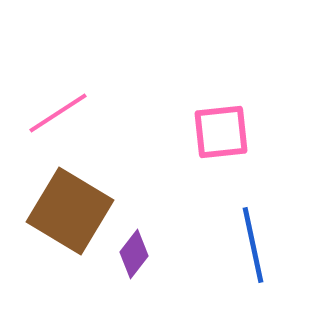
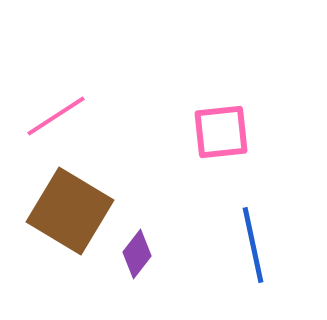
pink line: moved 2 px left, 3 px down
purple diamond: moved 3 px right
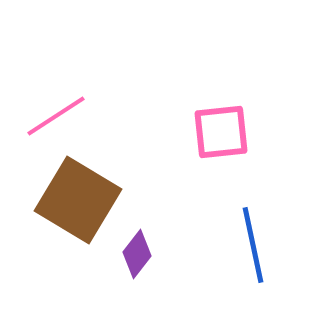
brown square: moved 8 px right, 11 px up
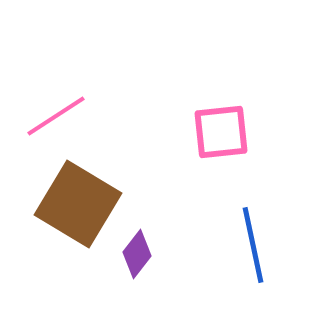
brown square: moved 4 px down
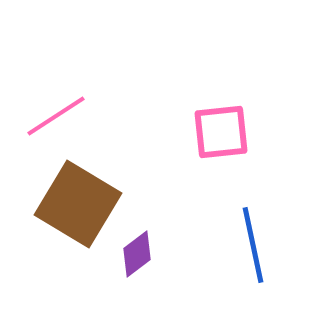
purple diamond: rotated 15 degrees clockwise
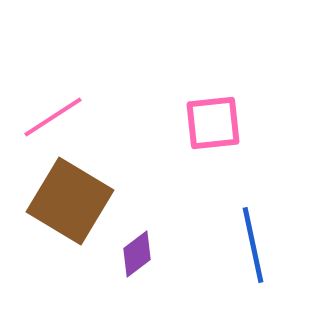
pink line: moved 3 px left, 1 px down
pink square: moved 8 px left, 9 px up
brown square: moved 8 px left, 3 px up
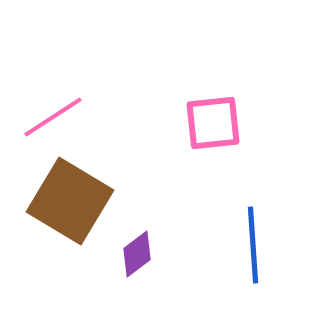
blue line: rotated 8 degrees clockwise
